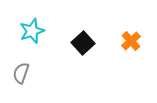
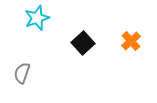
cyan star: moved 5 px right, 13 px up
gray semicircle: moved 1 px right
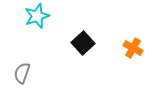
cyan star: moved 2 px up
orange cross: moved 2 px right, 7 px down; rotated 18 degrees counterclockwise
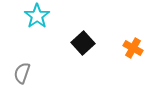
cyan star: rotated 15 degrees counterclockwise
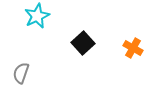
cyan star: rotated 10 degrees clockwise
gray semicircle: moved 1 px left
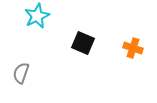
black square: rotated 25 degrees counterclockwise
orange cross: rotated 12 degrees counterclockwise
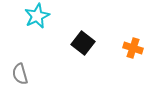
black square: rotated 15 degrees clockwise
gray semicircle: moved 1 px left, 1 px down; rotated 35 degrees counterclockwise
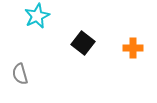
orange cross: rotated 18 degrees counterclockwise
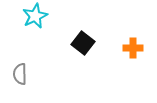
cyan star: moved 2 px left
gray semicircle: rotated 15 degrees clockwise
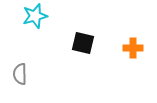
cyan star: rotated 10 degrees clockwise
black square: rotated 25 degrees counterclockwise
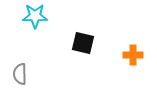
cyan star: rotated 15 degrees clockwise
orange cross: moved 7 px down
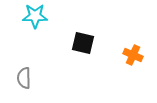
orange cross: rotated 24 degrees clockwise
gray semicircle: moved 4 px right, 4 px down
